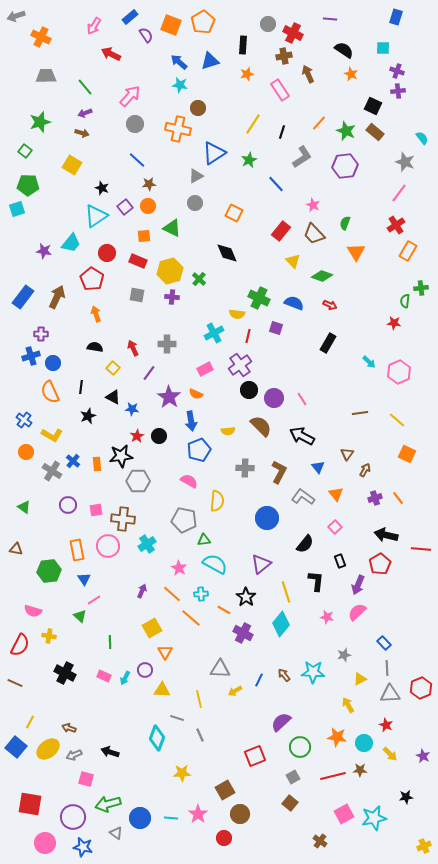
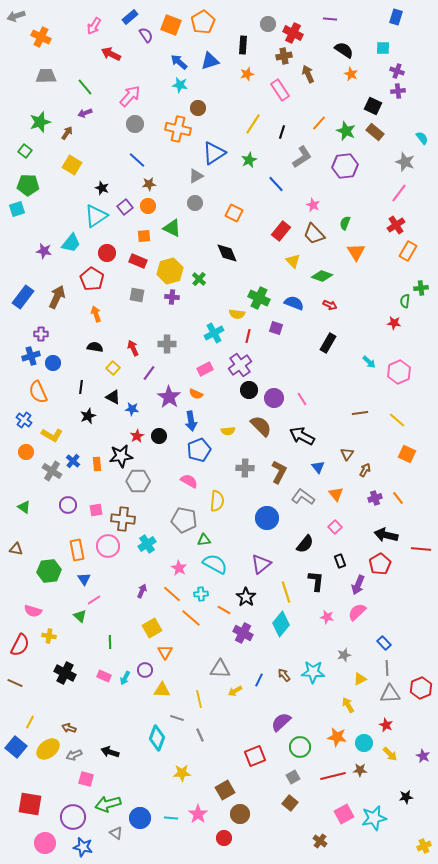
brown arrow at (82, 133): moved 15 px left; rotated 72 degrees counterclockwise
orange semicircle at (50, 392): moved 12 px left
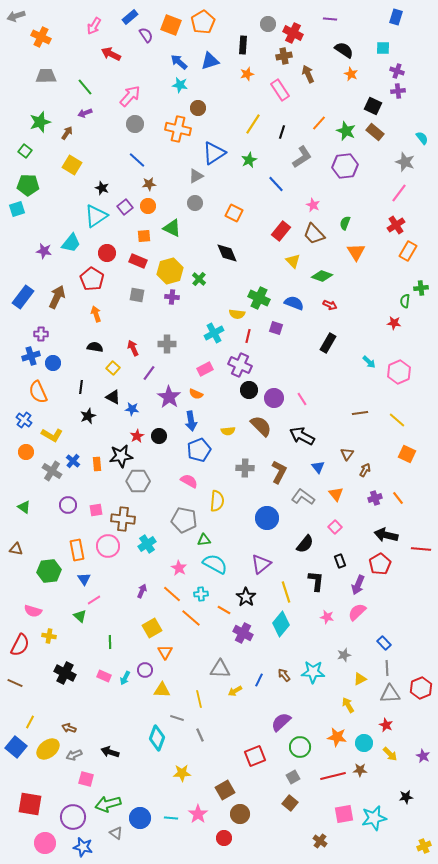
purple cross at (240, 365): rotated 30 degrees counterclockwise
pink square at (344, 814): rotated 18 degrees clockwise
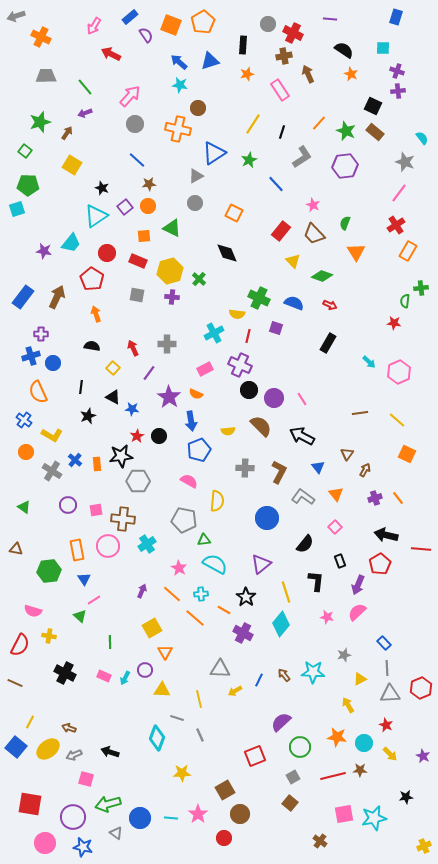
black semicircle at (95, 347): moved 3 px left, 1 px up
blue cross at (73, 461): moved 2 px right, 1 px up
orange line at (191, 618): moved 4 px right
